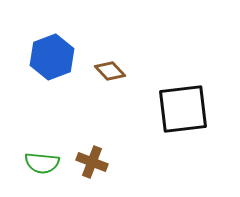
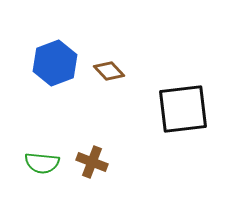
blue hexagon: moved 3 px right, 6 px down
brown diamond: moved 1 px left
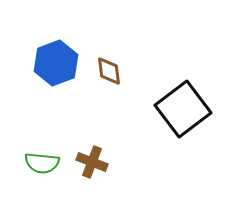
blue hexagon: moved 1 px right
brown diamond: rotated 36 degrees clockwise
black square: rotated 30 degrees counterclockwise
